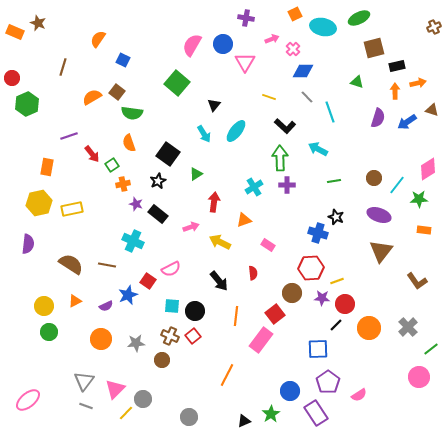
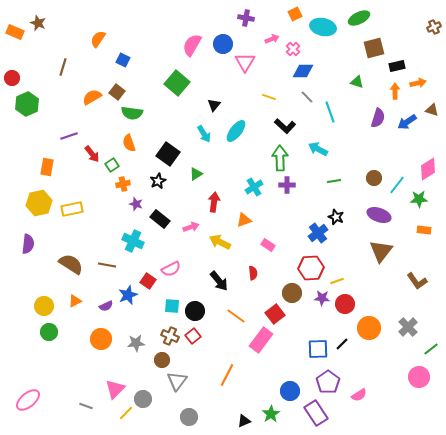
black rectangle at (158, 214): moved 2 px right, 5 px down
blue cross at (318, 233): rotated 36 degrees clockwise
orange line at (236, 316): rotated 60 degrees counterclockwise
black line at (336, 325): moved 6 px right, 19 px down
gray triangle at (84, 381): moved 93 px right
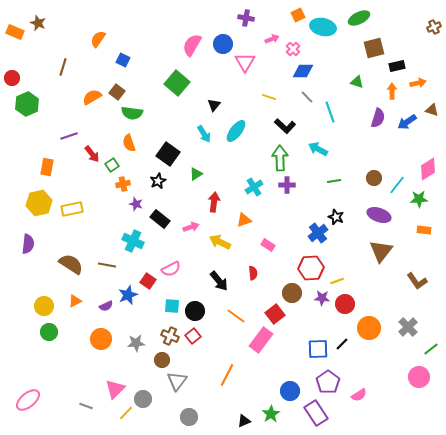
orange square at (295, 14): moved 3 px right, 1 px down
orange arrow at (395, 91): moved 3 px left
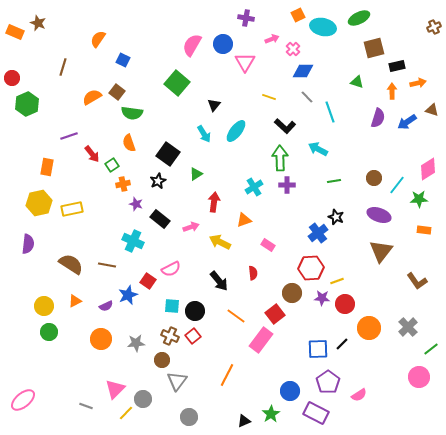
pink ellipse at (28, 400): moved 5 px left
purple rectangle at (316, 413): rotated 30 degrees counterclockwise
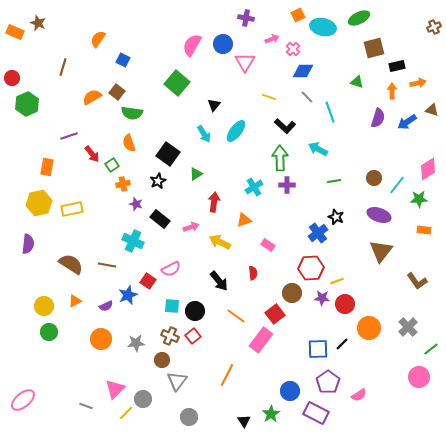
black triangle at (244, 421): rotated 40 degrees counterclockwise
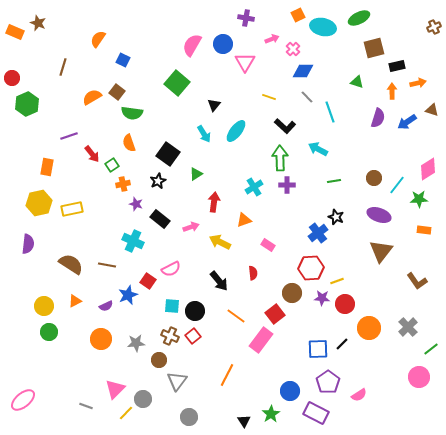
brown circle at (162, 360): moved 3 px left
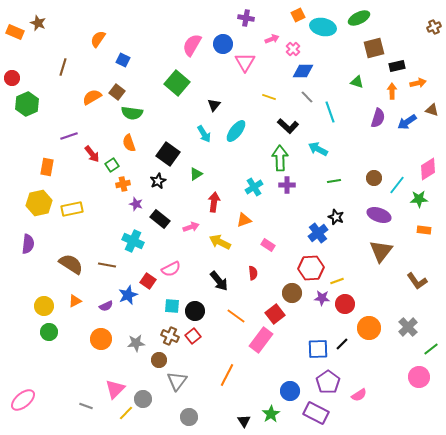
black L-shape at (285, 126): moved 3 px right
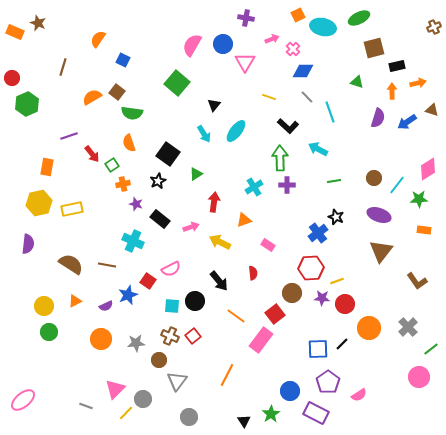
black circle at (195, 311): moved 10 px up
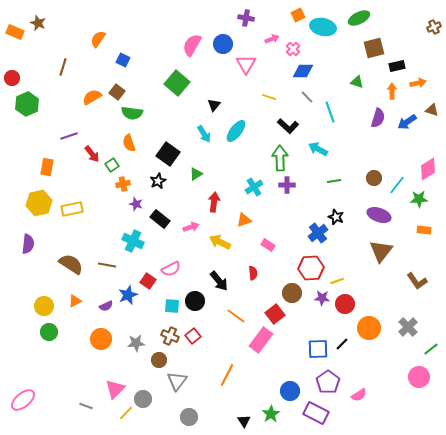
pink triangle at (245, 62): moved 1 px right, 2 px down
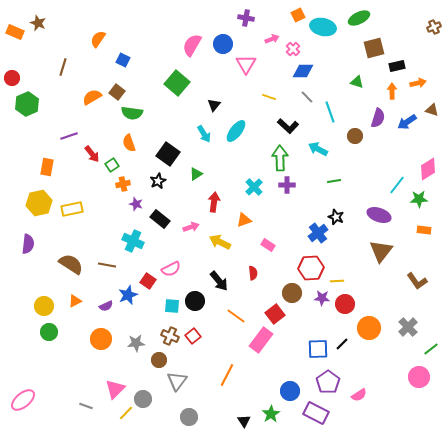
brown circle at (374, 178): moved 19 px left, 42 px up
cyan cross at (254, 187): rotated 12 degrees counterclockwise
yellow line at (337, 281): rotated 16 degrees clockwise
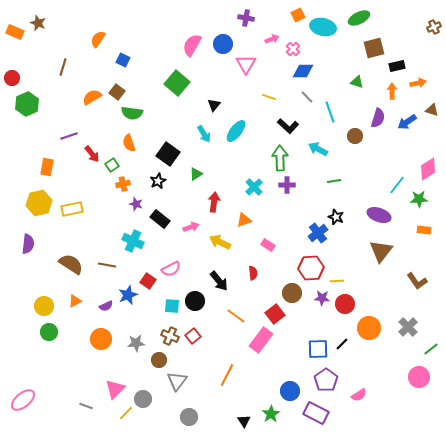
purple pentagon at (328, 382): moved 2 px left, 2 px up
